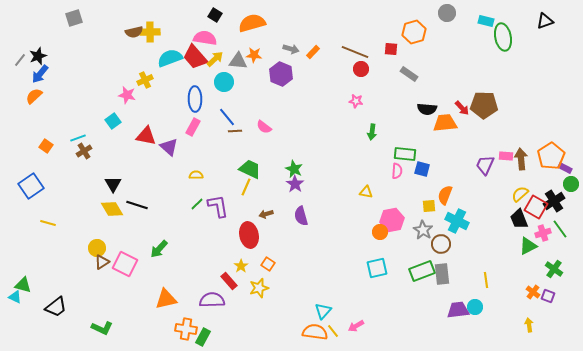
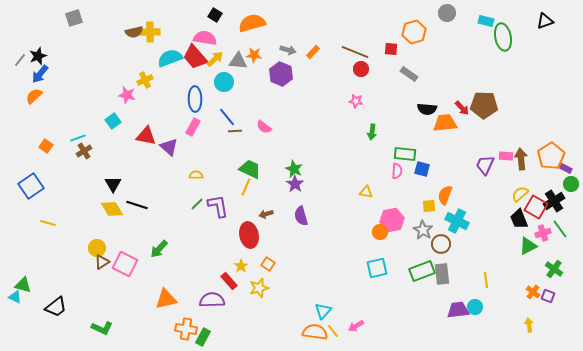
gray arrow at (291, 49): moved 3 px left, 1 px down
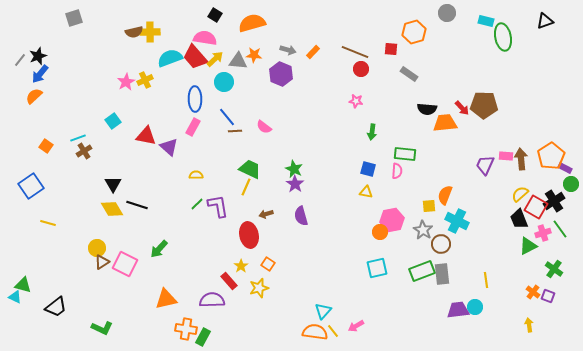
pink star at (127, 95): moved 1 px left, 13 px up; rotated 30 degrees clockwise
blue square at (422, 169): moved 54 px left
